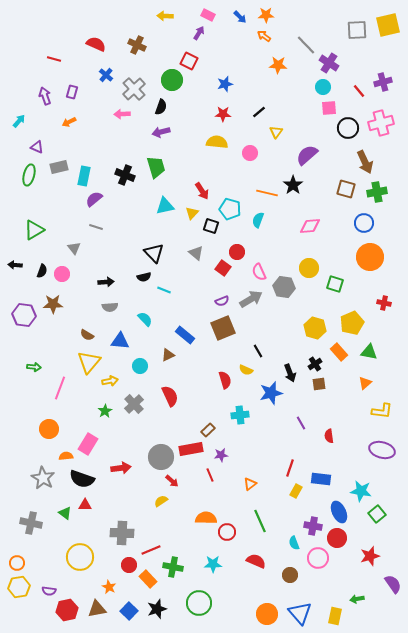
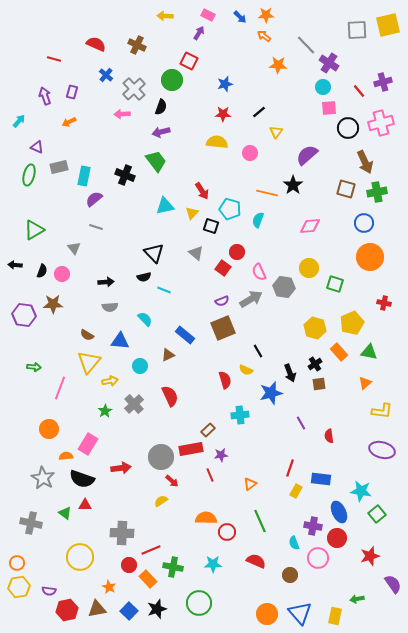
green trapezoid at (156, 167): moved 6 px up; rotated 20 degrees counterclockwise
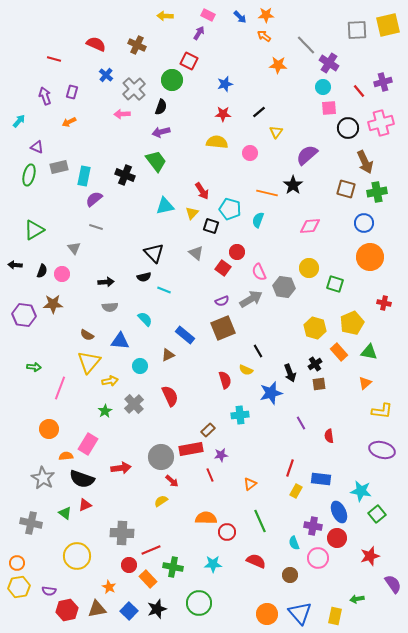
red triangle at (85, 505): rotated 24 degrees counterclockwise
yellow circle at (80, 557): moved 3 px left, 1 px up
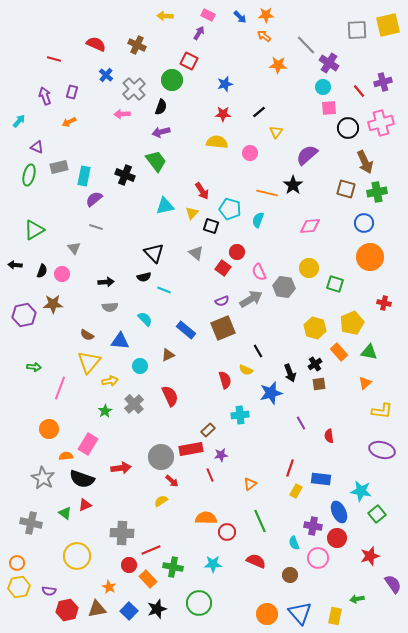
purple hexagon at (24, 315): rotated 20 degrees counterclockwise
blue rectangle at (185, 335): moved 1 px right, 5 px up
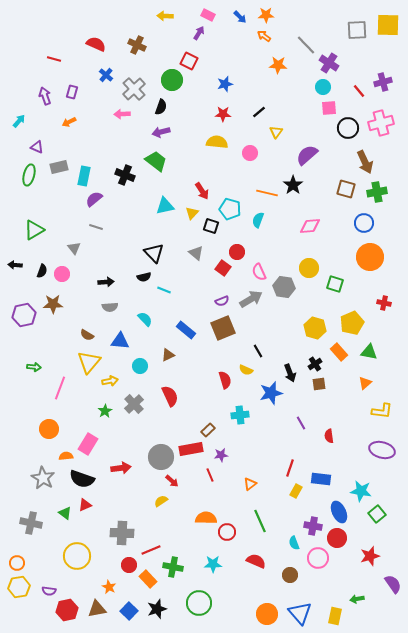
yellow square at (388, 25): rotated 15 degrees clockwise
green trapezoid at (156, 161): rotated 15 degrees counterclockwise
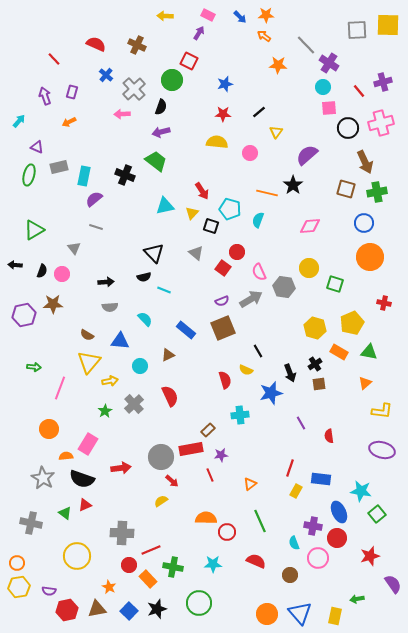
red line at (54, 59): rotated 32 degrees clockwise
orange rectangle at (339, 352): rotated 18 degrees counterclockwise
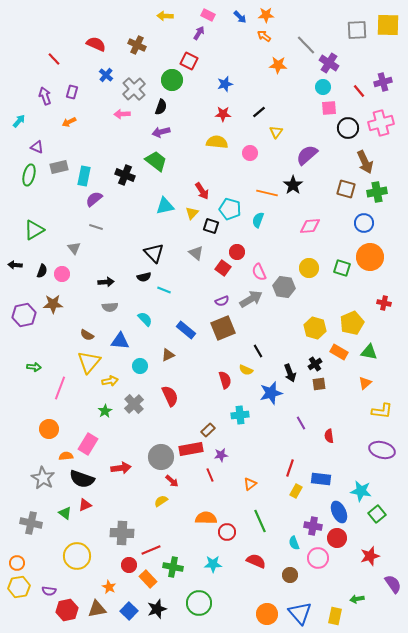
green square at (335, 284): moved 7 px right, 16 px up
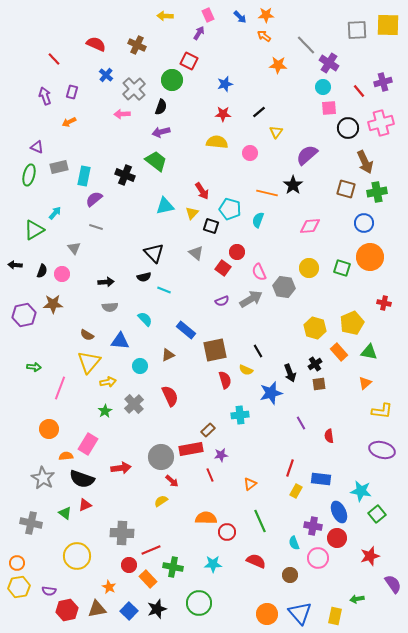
pink rectangle at (208, 15): rotated 40 degrees clockwise
cyan arrow at (19, 121): moved 36 px right, 92 px down
brown square at (223, 328): moved 8 px left, 22 px down; rotated 10 degrees clockwise
orange rectangle at (339, 352): rotated 18 degrees clockwise
yellow arrow at (110, 381): moved 2 px left, 1 px down
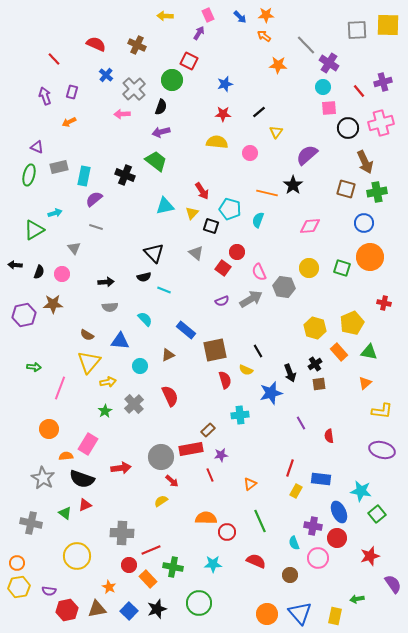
cyan arrow at (55, 213): rotated 32 degrees clockwise
black semicircle at (42, 271): moved 3 px left, 1 px down
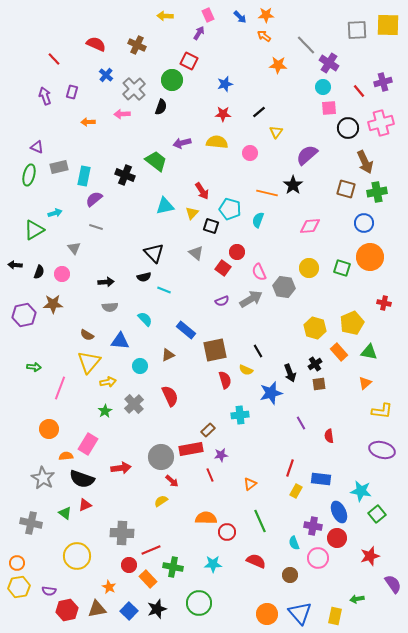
orange arrow at (69, 122): moved 19 px right; rotated 24 degrees clockwise
purple arrow at (161, 132): moved 21 px right, 11 px down
